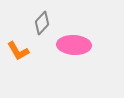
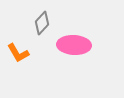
orange L-shape: moved 2 px down
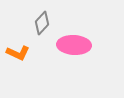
orange L-shape: rotated 35 degrees counterclockwise
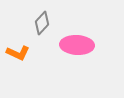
pink ellipse: moved 3 px right
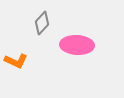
orange L-shape: moved 2 px left, 8 px down
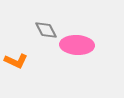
gray diamond: moved 4 px right, 7 px down; rotated 70 degrees counterclockwise
